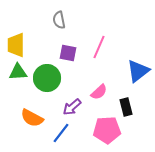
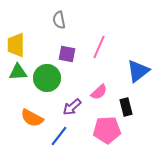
purple square: moved 1 px left, 1 px down
blue line: moved 2 px left, 3 px down
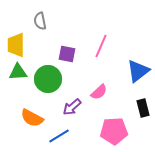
gray semicircle: moved 19 px left, 1 px down
pink line: moved 2 px right, 1 px up
green circle: moved 1 px right, 1 px down
black rectangle: moved 17 px right, 1 px down
pink pentagon: moved 7 px right, 1 px down
blue line: rotated 20 degrees clockwise
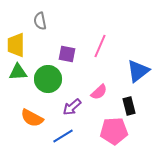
pink line: moved 1 px left
black rectangle: moved 14 px left, 2 px up
blue line: moved 4 px right
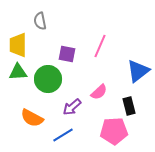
yellow trapezoid: moved 2 px right
blue line: moved 1 px up
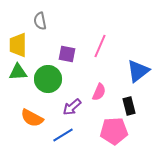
pink semicircle: rotated 24 degrees counterclockwise
